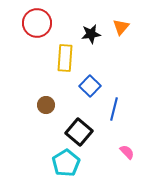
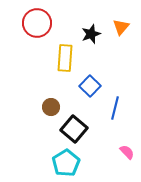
black star: rotated 12 degrees counterclockwise
brown circle: moved 5 px right, 2 px down
blue line: moved 1 px right, 1 px up
black square: moved 5 px left, 3 px up
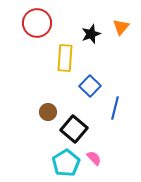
brown circle: moved 3 px left, 5 px down
pink semicircle: moved 33 px left, 6 px down
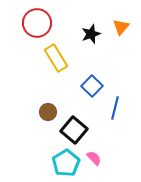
yellow rectangle: moved 9 px left; rotated 36 degrees counterclockwise
blue square: moved 2 px right
black square: moved 1 px down
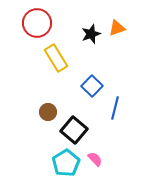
orange triangle: moved 4 px left, 1 px down; rotated 30 degrees clockwise
pink semicircle: moved 1 px right, 1 px down
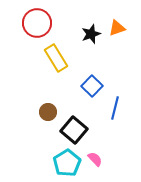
cyan pentagon: moved 1 px right
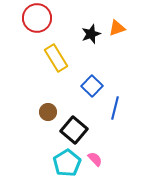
red circle: moved 5 px up
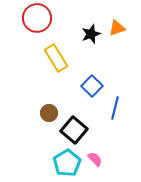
brown circle: moved 1 px right, 1 px down
